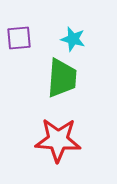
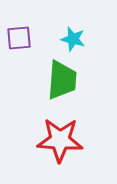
green trapezoid: moved 2 px down
red star: moved 2 px right
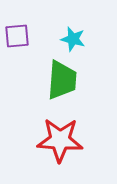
purple square: moved 2 px left, 2 px up
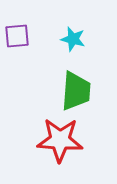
green trapezoid: moved 14 px right, 11 px down
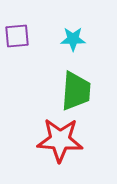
cyan star: rotated 15 degrees counterclockwise
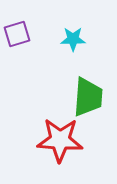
purple square: moved 2 px up; rotated 12 degrees counterclockwise
green trapezoid: moved 12 px right, 6 px down
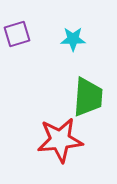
red star: rotated 9 degrees counterclockwise
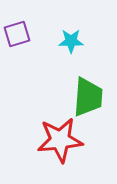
cyan star: moved 2 px left, 2 px down
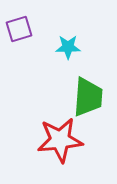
purple square: moved 2 px right, 5 px up
cyan star: moved 3 px left, 6 px down
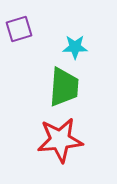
cyan star: moved 7 px right
green trapezoid: moved 24 px left, 10 px up
